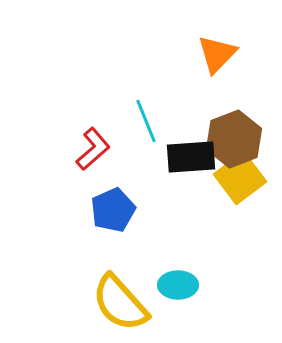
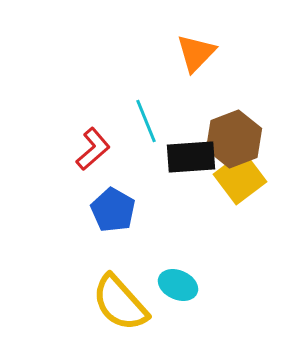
orange triangle: moved 21 px left, 1 px up
blue pentagon: rotated 18 degrees counterclockwise
cyan ellipse: rotated 24 degrees clockwise
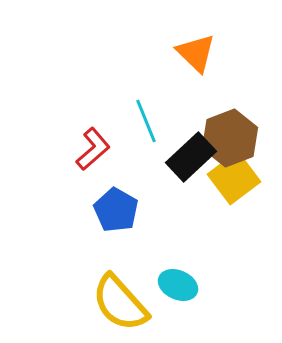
orange triangle: rotated 30 degrees counterclockwise
brown hexagon: moved 4 px left, 1 px up
black rectangle: rotated 39 degrees counterclockwise
yellow square: moved 6 px left
blue pentagon: moved 3 px right
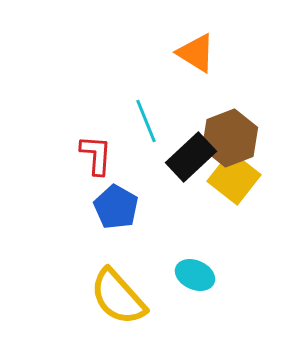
orange triangle: rotated 12 degrees counterclockwise
red L-shape: moved 3 px right, 6 px down; rotated 45 degrees counterclockwise
yellow square: rotated 15 degrees counterclockwise
blue pentagon: moved 3 px up
cyan ellipse: moved 17 px right, 10 px up
yellow semicircle: moved 2 px left, 6 px up
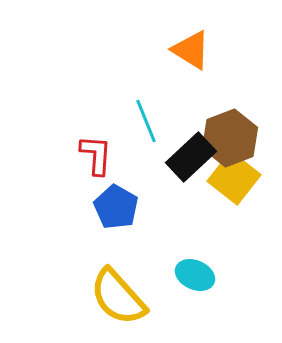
orange triangle: moved 5 px left, 3 px up
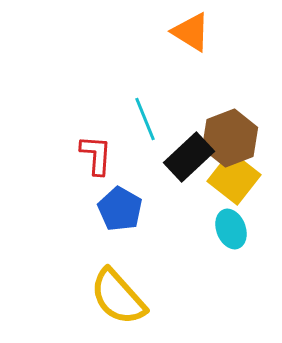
orange triangle: moved 18 px up
cyan line: moved 1 px left, 2 px up
black rectangle: moved 2 px left
blue pentagon: moved 4 px right, 2 px down
cyan ellipse: moved 36 px right, 46 px up; rotated 45 degrees clockwise
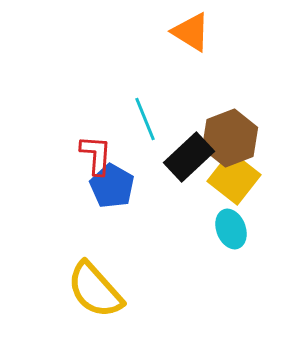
blue pentagon: moved 8 px left, 23 px up
yellow semicircle: moved 23 px left, 7 px up
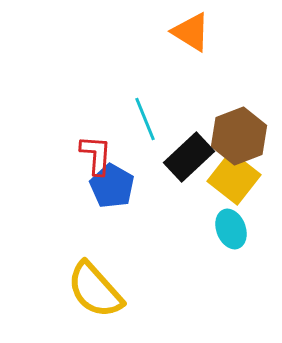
brown hexagon: moved 9 px right, 2 px up
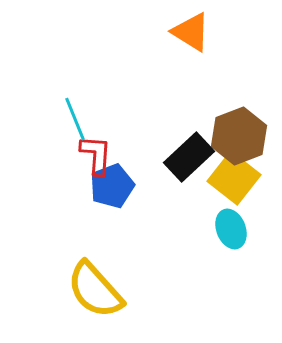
cyan line: moved 70 px left
blue pentagon: rotated 21 degrees clockwise
